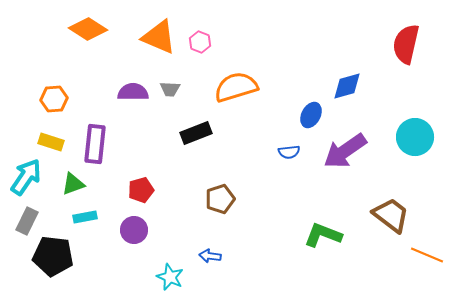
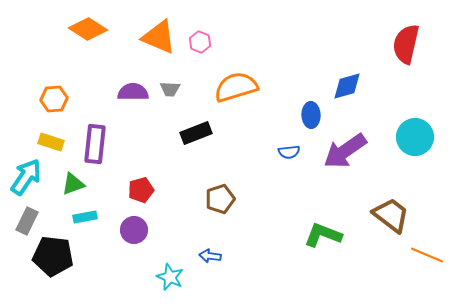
blue ellipse: rotated 30 degrees counterclockwise
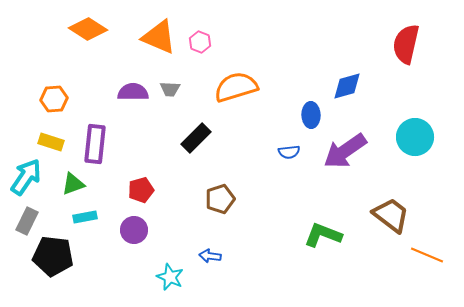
black rectangle: moved 5 px down; rotated 24 degrees counterclockwise
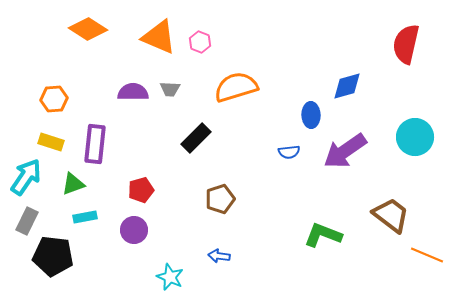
blue arrow: moved 9 px right
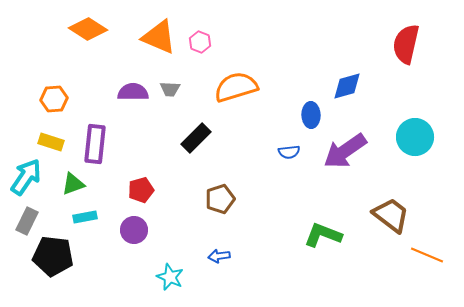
blue arrow: rotated 15 degrees counterclockwise
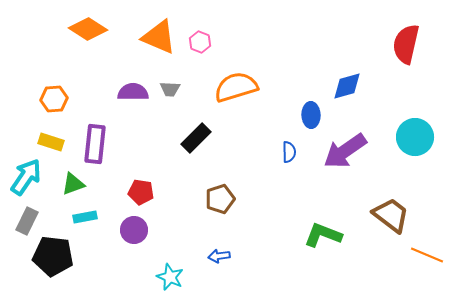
blue semicircle: rotated 85 degrees counterclockwise
red pentagon: moved 2 px down; rotated 25 degrees clockwise
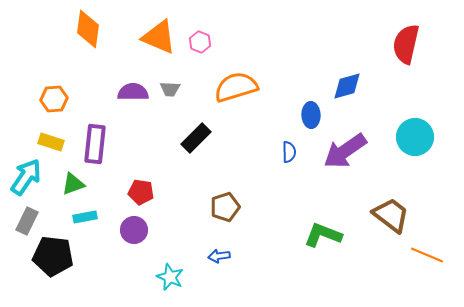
orange diamond: rotated 66 degrees clockwise
brown pentagon: moved 5 px right, 8 px down
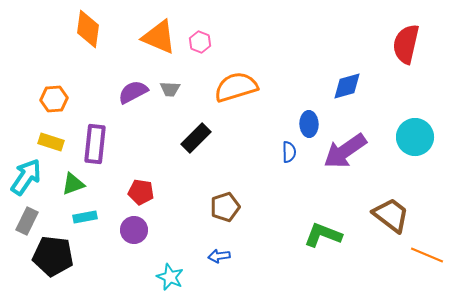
purple semicircle: rotated 28 degrees counterclockwise
blue ellipse: moved 2 px left, 9 px down
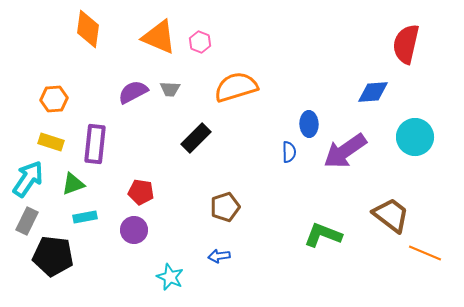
blue diamond: moved 26 px right, 6 px down; rotated 12 degrees clockwise
cyan arrow: moved 2 px right, 2 px down
orange line: moved 2 px left, 2 px up
